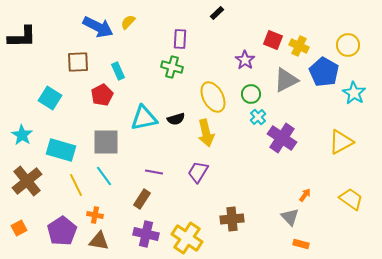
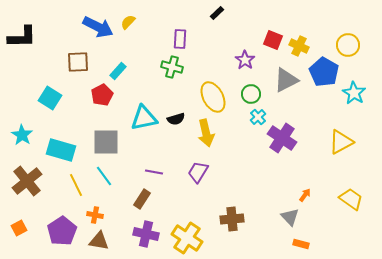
cyan rectangle at (118, 71): rotated 66 degrees clockwise
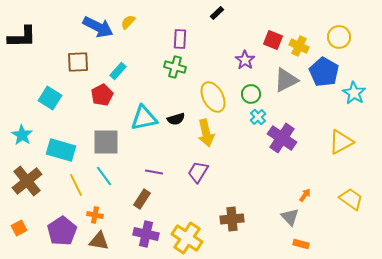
yellow circle at (348, 45): moved 9 px left, 8 px up
green cross at (172, 67): moved 3 px right
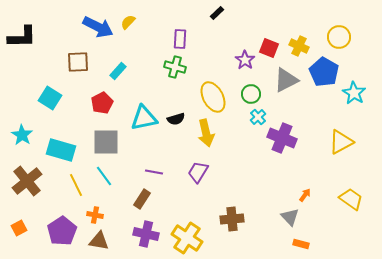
red square at (273, 40): moved 4 px left, 8 px down
red pentagon at (102, 95): moved 8 px down
purple cross at (282, 138): rotated 12 degrees counterclockwise
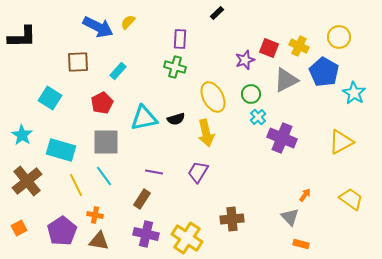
purple star at (245, 60): rotated 18 degrees clockwise
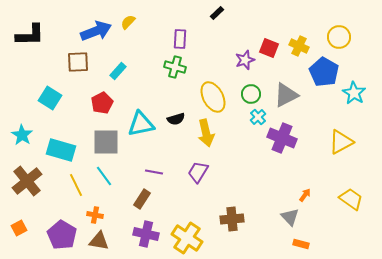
blue arrow at (98, 27): moved 2 px left, 4 px down; rotated 48 degrees counterclockwise
black L-shape at (22, 37): moved 8 px right, 2 px up
gray triangle at (286, 80): moved 15 px down
cyan triangle at (144, 118): moved 3 px left, 6 px down
purple pentagon at (62, 231): moved 4 px down; rotated 8 degrees counterclockwise
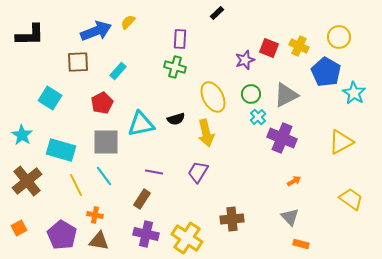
blue pentagon at (324, 72): moved 2 px right
orange arrow at (305, 195): moved 11 px left, 14 px up; rotated 24 degrees clockwise
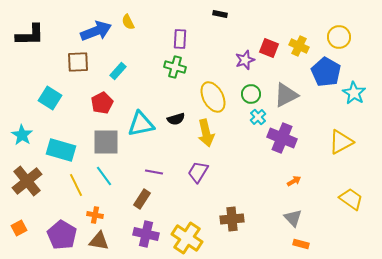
black rectangle at (217, 13): moved 3 px right, 1 px down; rotated 56 degrees clockwise
yellow semicircle at (128, 22): rotated 70 degrees counterclockwise
gray triangle at (290, 217): moved 3 px right, 1 px down
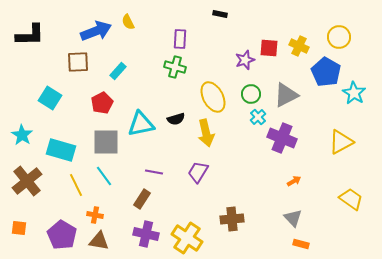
red square at (269, 48): rotated 18 degrees counterclockwise
orange square at (19, 228): rotated 35 degrees clockwise
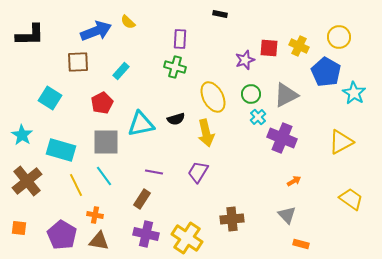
yellow semicircle at (128, 22): rotated 21 degrees counterclockwise
cyan rectangle at (118, 71): moved 3 px right
gray triangle at (293, 218): moved 6 px left, 3 px up
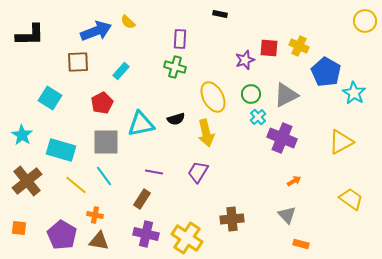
yellow circle at (339, 37): moved 26 px right, 16 px up
yellow line at (76, 185): rotated 25 degrees counterclockwise
